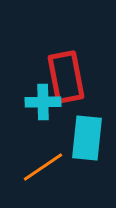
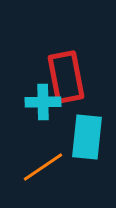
cyan rectangle: moved 1 px up
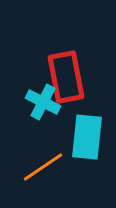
cyan cross: rotated 28 degrees clockwise
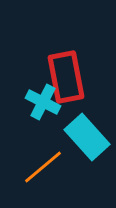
cyan rectangle: rotated 48 degrees counterclockwise
orange line: rotated 6 degrees counterclockwise
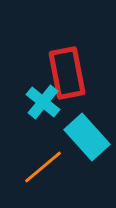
red rectangle: moved 1 px right, 4 px up
cyan cross: rotated 12 degrees clockwise
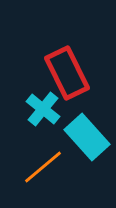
red rectangle: rotated 15 degrees counterclockwise
cyan cross: moved 7 px down
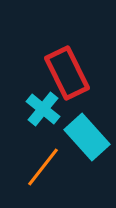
orange line: rotated 12 degrees counterclockwise
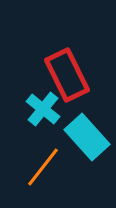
red rectangle: moved 2 px down
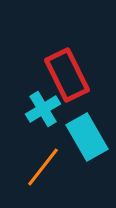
cyan cross: rotated 20 degrees clockwise
cyan rectangle: rotated 12 degrees clockwise
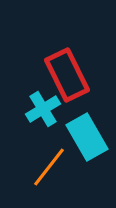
orange line: moved 6 px right
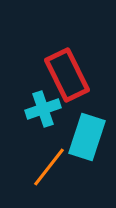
cyan cross: rotated 12 degrees clockwise
cyan rectangle: rotated 48 degrees clockwise
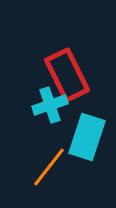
cyan cross: moved 7 px right, 4 px up
